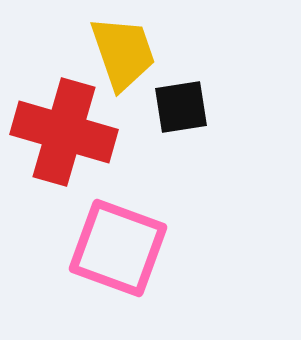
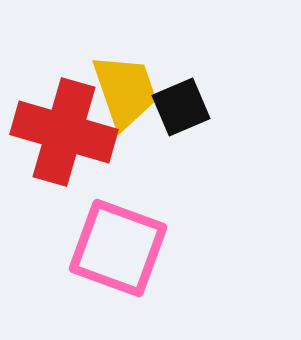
yellow trapezoid: moved 2 px right, 38 px down
black square: rotated 14 degrees counterclockwise
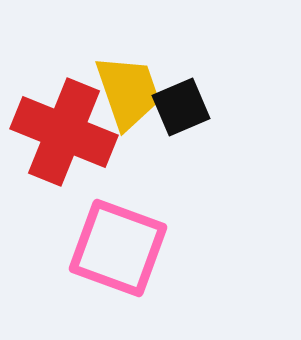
yellow trapezoid: moved 3 px right, 1 px down
red cross: rotated 6 degrees clockwise
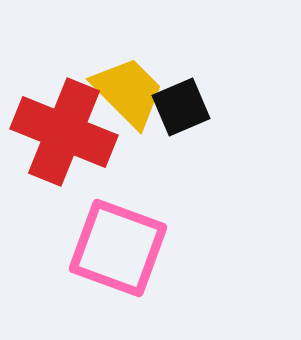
yellow trapezoid: rotated 26 degrees counterclockwise
